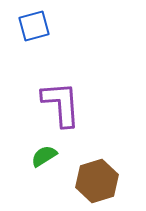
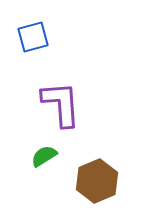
blue square: moved 1 px left, 11 px down
brown hexagon: rotated 6 degrees counterclockwise
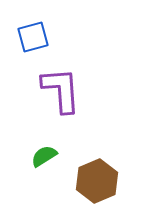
purple L-shape: moved 14 px up
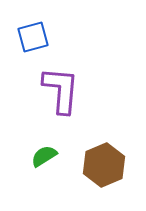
purple L-shape: rotated 9 degrees clockwise
brown hexagon: moved 7 px right, 16 px up
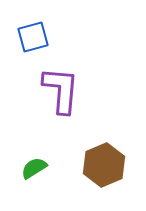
green semicircle: moved 10 px left, 12 px down
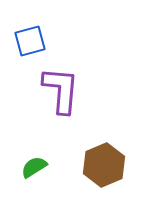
blue square: moved 3 px left, 4 px down
green semicircle: moved 1 px up
